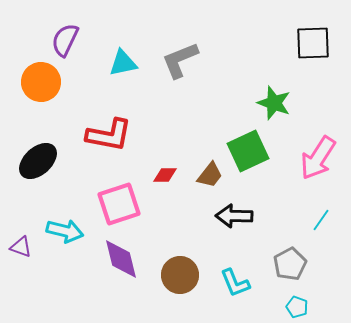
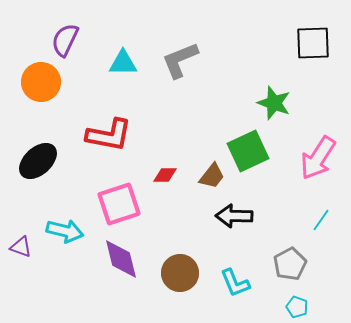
cyan triangle: rotated 12 degrees clockwise
brown trapezoid: moved 2 px right, 1 px down
brown circle: moved 2 px up
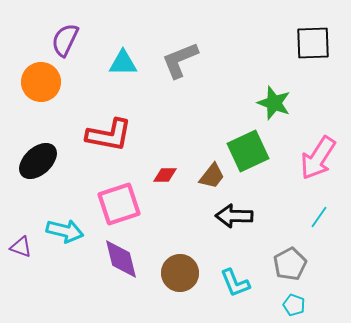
cyan line: moved 2 px left, 3 px up
cyan pentagon: moved 3 px left, 2 px up
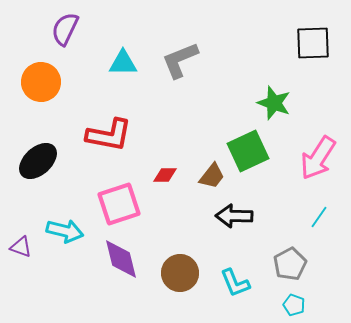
purple semicircle: moved 11 px up
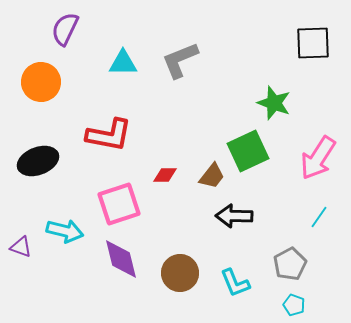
black ellipse: rotated 21 degrees clockwise
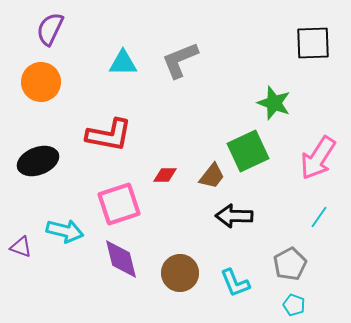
purple semicircle: moved 15 px left
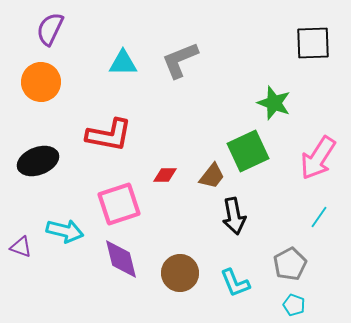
black arrow: rotated 102 degrees counterclockwise
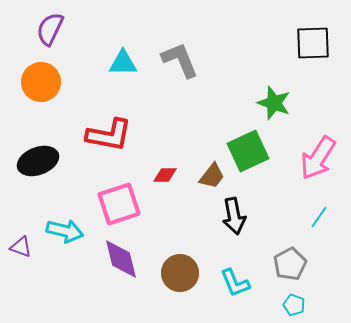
gray L-shape: rotated 90 degrees clockwise
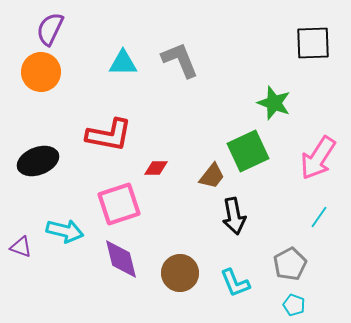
orange circle: moved 10 px up
red diamond: moved 9 px left, 7 px up
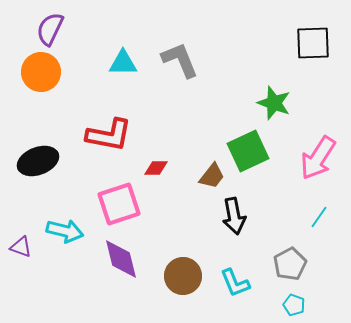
brown circle: moved 3 px right, 3 px down
